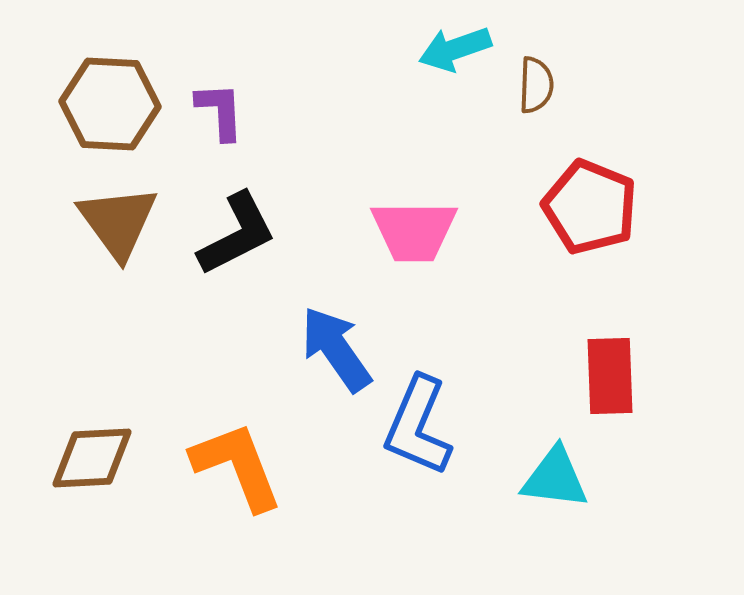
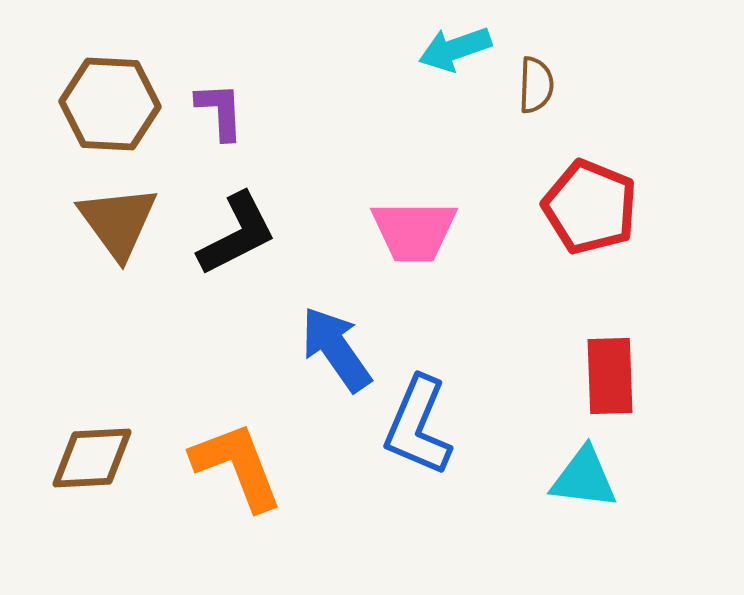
cyan triangle: moved 29 px right
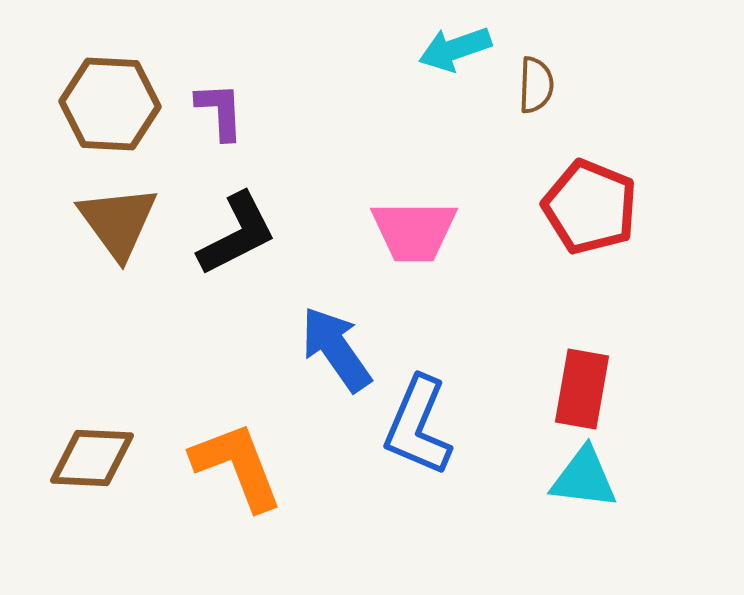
red rectangle: moved 28 px left, 13 px down; rotated 12 degrees clockwise
brown diamond: rotated 6 degrees clockwise
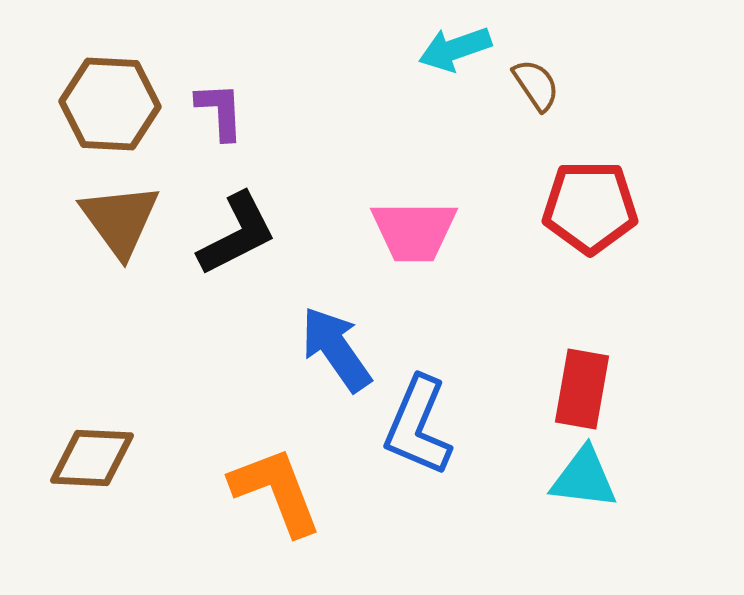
brown semicircle: rotated 36 degrees counterclockwise
red pentagon: rotated 22 degrees counterclockwise
brown triangle: moved 2 px right, 2 px up
orange L-shape: moved 39 px right, 25 px down
